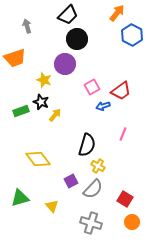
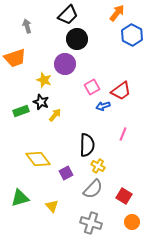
black semicircle: rotated 15 degrees counterclockwise
purple square: moved 5 px left, 8 px up
red square: moved 1 px left, 3 px up
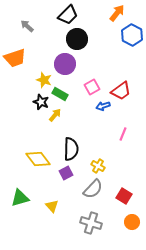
gray arrow: rotated 32 degrees counterclockwise
green rectangle: moved 39 px right, 17 px up; rotated 49 degrees clockwise
black semicircle: moved 16 px left, 4 px down
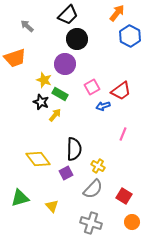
blue hexagon: moved 2 px left, 1 px down
black semicircle: moved 3 px right
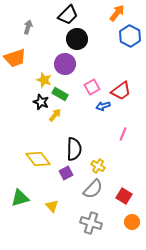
gray arrow: moved 1 px right, 1 px down; rotated 64 degrees clockwise
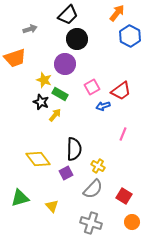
gray arrow: moved 2 px right, 2 px down; rotated 56 degrees clockwise
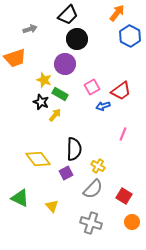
green triangle: rotated 42 degrees clockwise
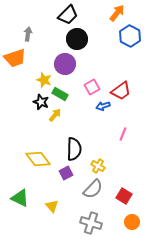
gray arrow: moved 2 px left, 5 px down; rotated 64 degrees counterclockwise
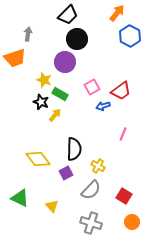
purple circle: moved 2 px up
gray semicircle: moved 2 px left, 1 px down
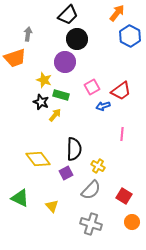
green rectangle: moved 1 px right, 1 px down; rotated 14 degrees counterclockwise
pink line: moved 1 px left; rotated 16 degrees counterclockwise
gray cross: moved 1 px down
